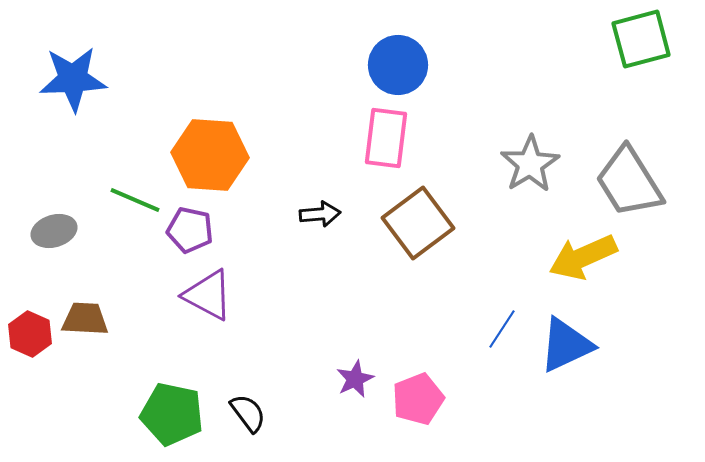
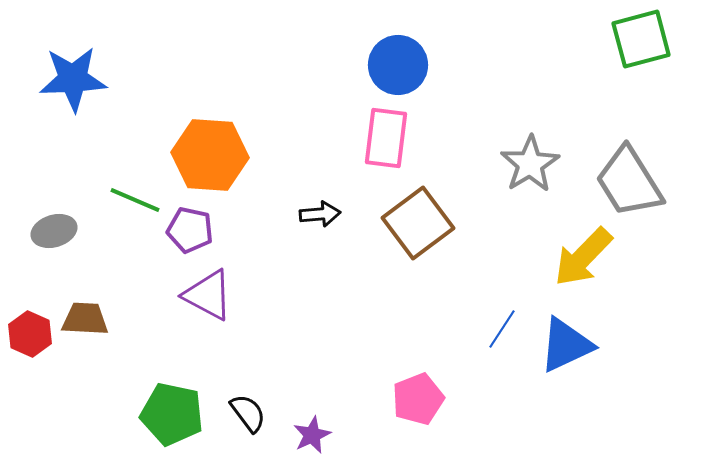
yellow arrow: rotated 22 degrees counterclockwise
purple star: moved 43 px left, 56 px down
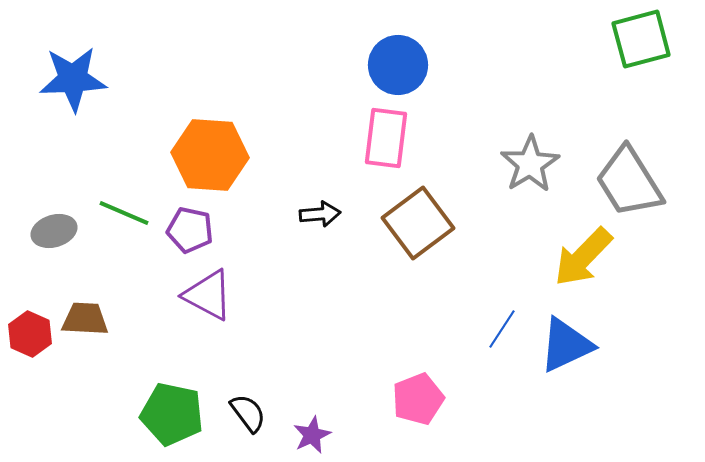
green line: moved 11 px left, 13 px down
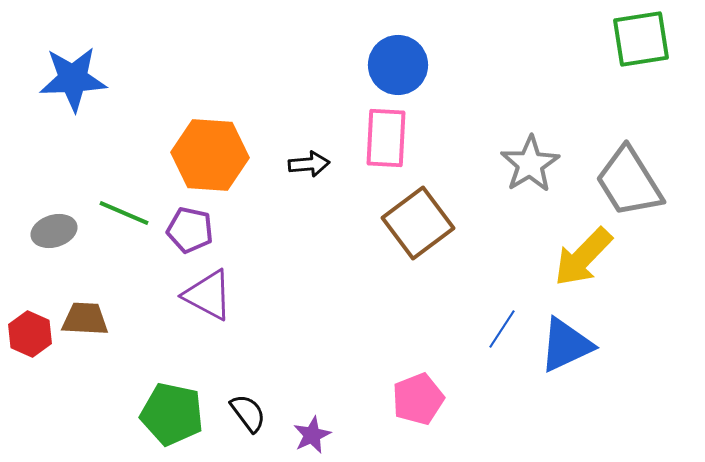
green square: rotated 6 degrees clockwise
pink rectangle: rotated 4 degrees counterclockwise
black arrow: moved 11 px left, 50 px up
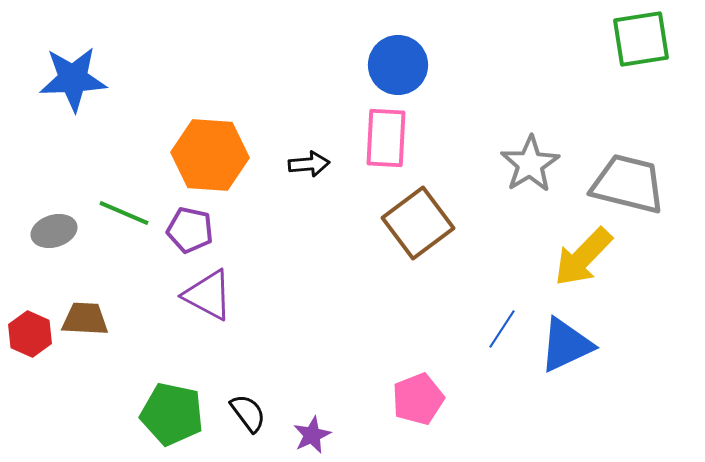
gray trapezoid: moved 1 px left, 2 px down; rotated 136 degrees clockwise
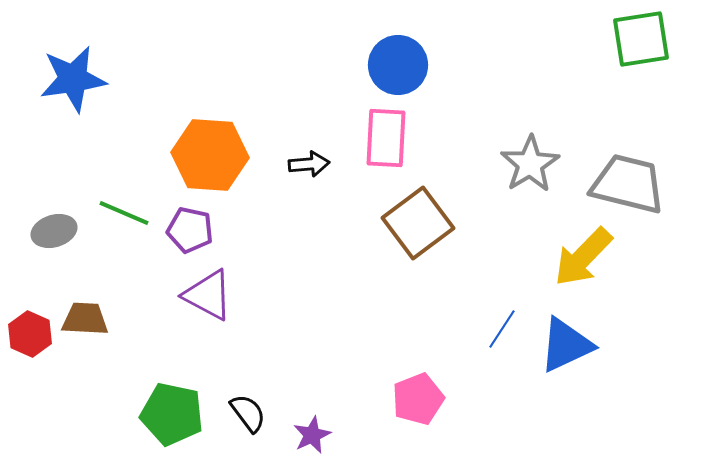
blue star: rotated 6 degrees counterclockwise
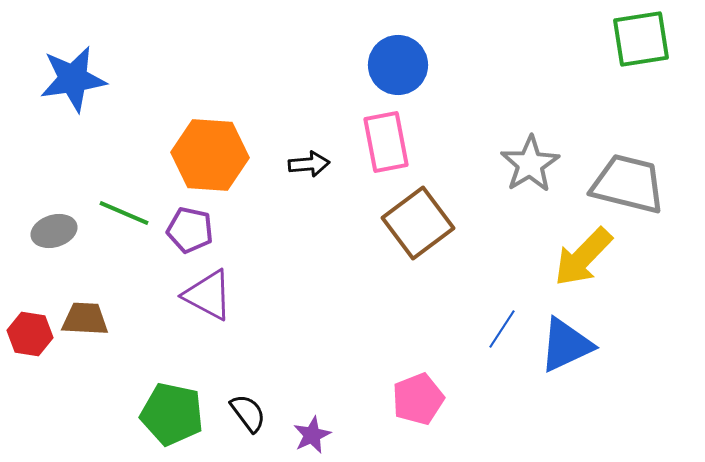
pink rectangle: moved 4 px down; rotated 14 degrees counterclockwise
red hexagon: rotated 15 degrees counterclockwise
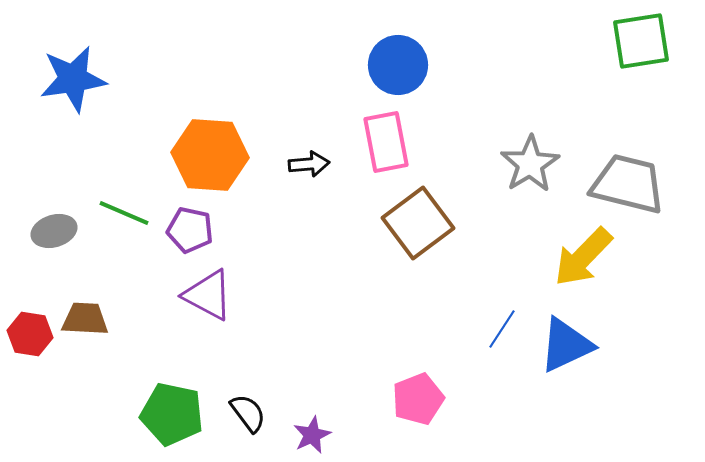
green square: moved 2 px down
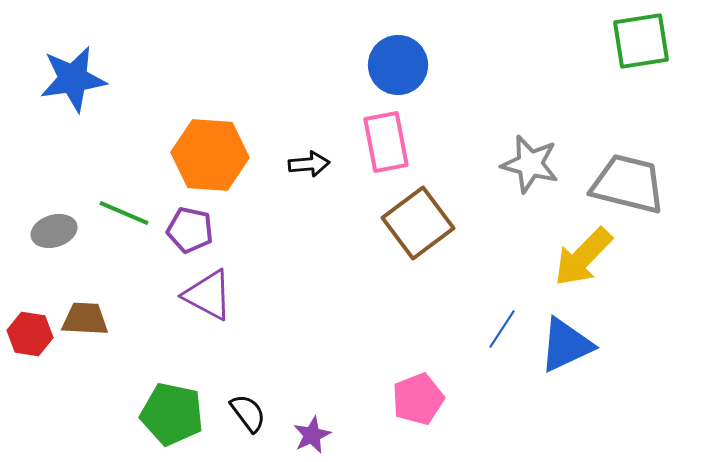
gray star: rotated 26 degrees counterclockwise
